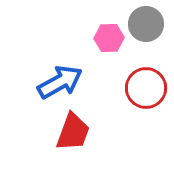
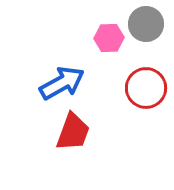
blue arrow: moved 2 px right, 1 px down
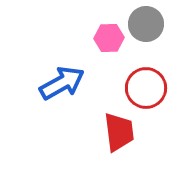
red trapezoid: moved 46 px right; rotated 27 degrees counterclockwise
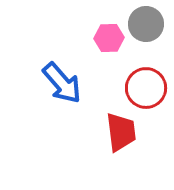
blue arrow: rotated 78 degrees clockwise
red trapezoid: moved 2 px right
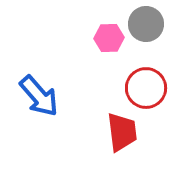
blue arrow: moved 23 px left, 13 px down
red trapezoid: moved 1 px right
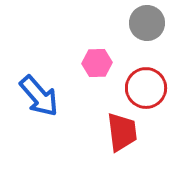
gray circle: moved 1 px right, 1 px up
pink hexagon: moved 12 px left, 25 px down
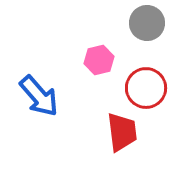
pink hexagon: moved 2 px right, 3 px up; rotated 12 degrees counterclockwise
